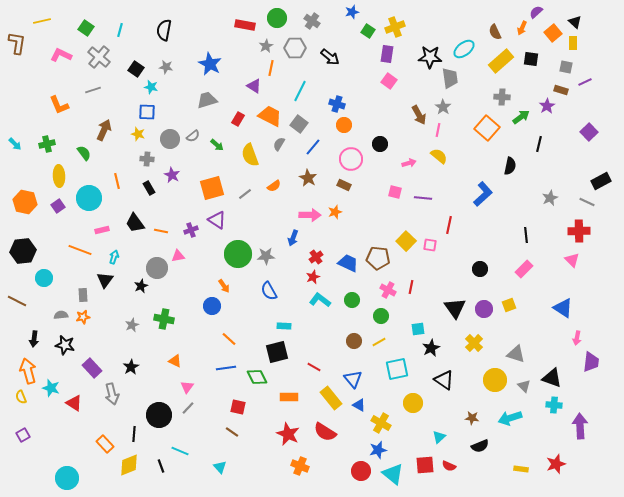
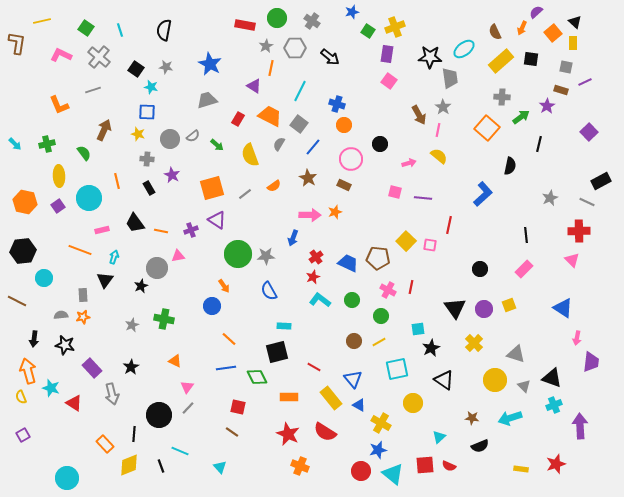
cyan line at (120, 30): rotated 32 degrees counterclockwise
cyan cross at (554, 405): rotated 28 degrees counterclockwise
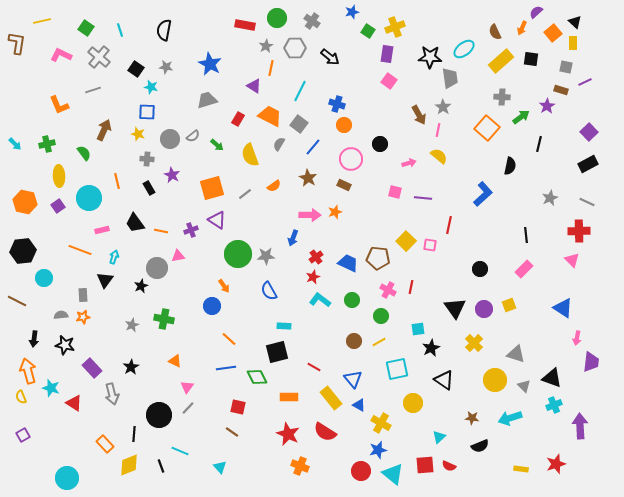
black rectangle at (601, 181): moved 13 px left, 17 px up
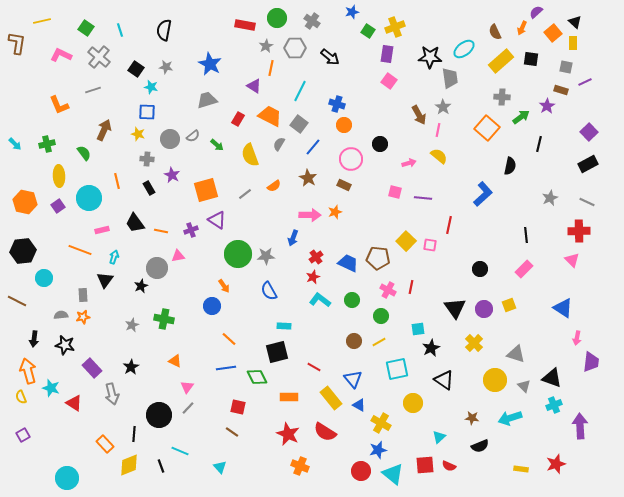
orange square at (212, 188): moved 6 px left, 2 px down
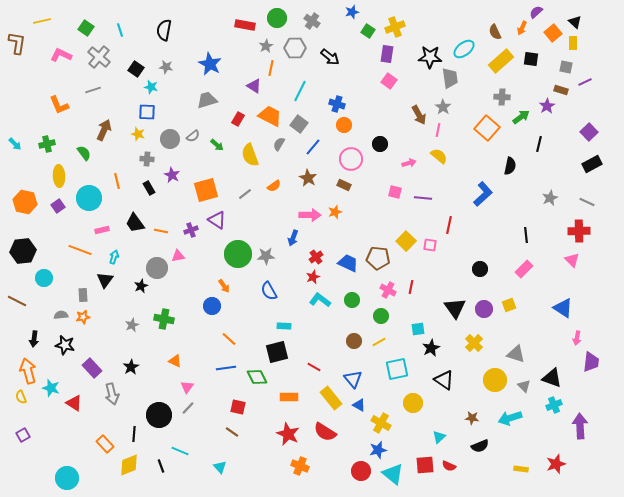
black rectangle at (588, 164): moved 4 px right
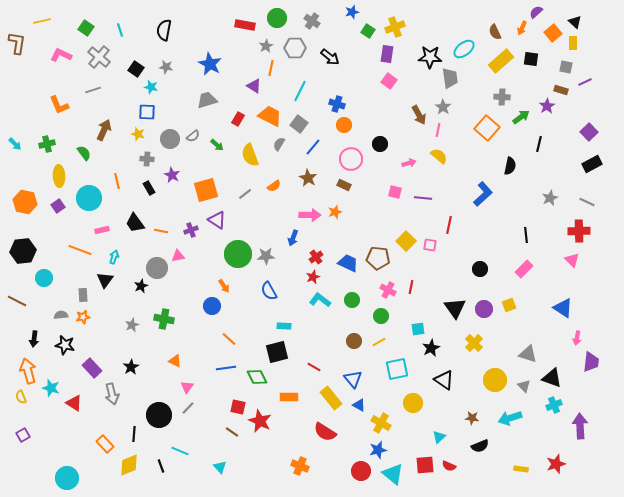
gray triangle at (516, 354): moved 12 px right
red star at (288, 434): moved 28 px left, 13 px up
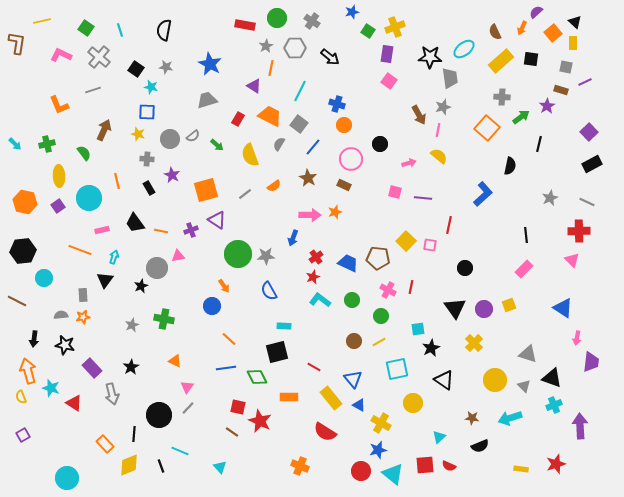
gray star at (443, 107): rotated 21 degrees clockwise
black circle at (480, 269): moved 15 px left, 1 px up
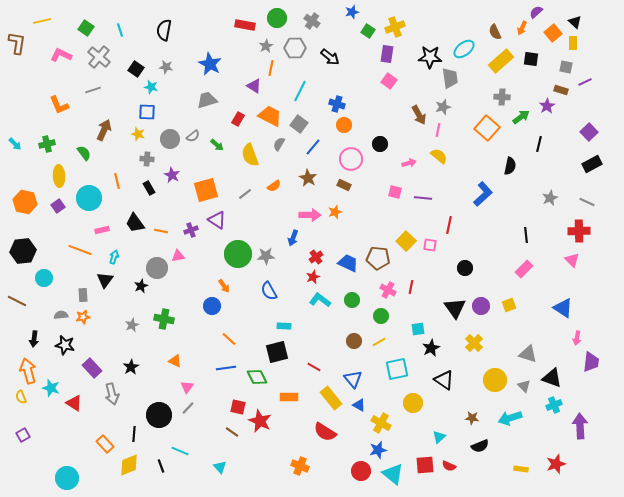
purple circle at (484, 309): moved 3 px left, 3 px up
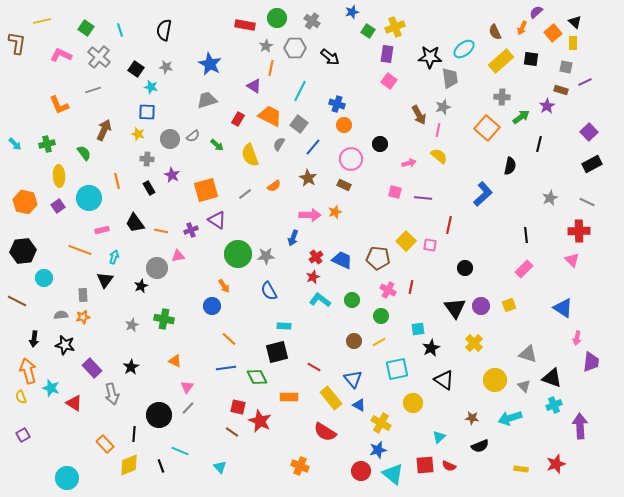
blue trapezoid at (348, 263): moved 6 px left, 3 px up
